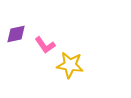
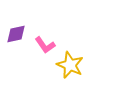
yellow star: rotated 16 degrees clockwise
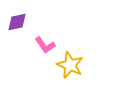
purple diamond: moved 1 px right, 12 px up
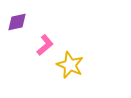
pink L-shape: rotated 95 degrees counterclockwise
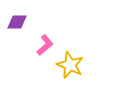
purple diamond: rotated 10 degrees clockwise
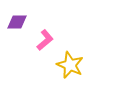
pink L-shape: moved 5 px up
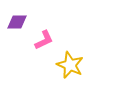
pink L-shape: moved 1 px left; rotated 15 degrees clockwise
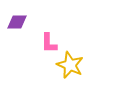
pink L-shape: moved 5 px right, 3 px down; rotated 115 degrees clockwise
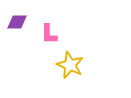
pink L-shape: moved 9 px up
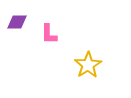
yellow star: moved 18 px right; rotated 16 degrees clockwise
